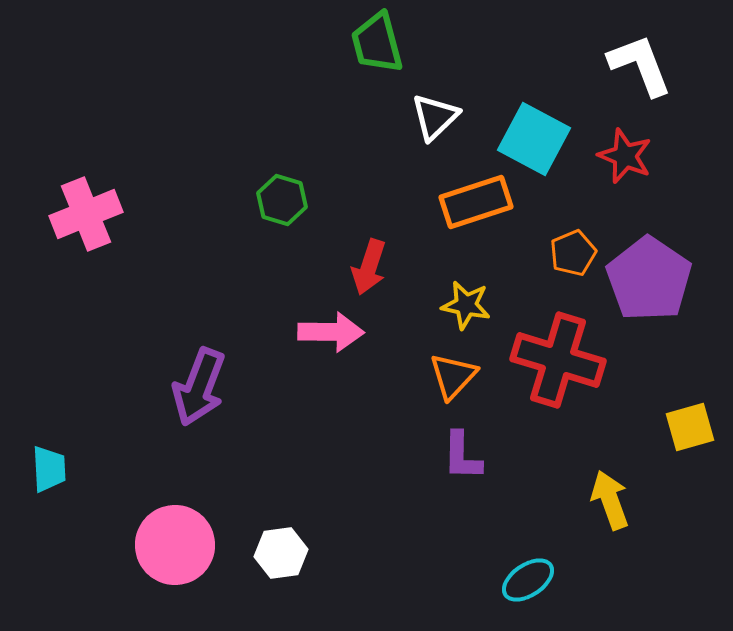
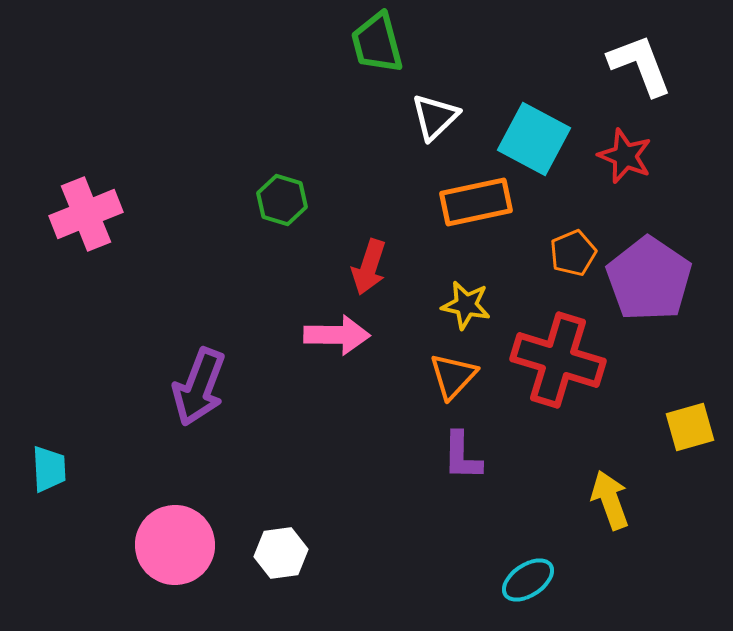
orange rectangle: rotated 6 degrees clockwise
pink arrow: moved 6 px right, 3 px down
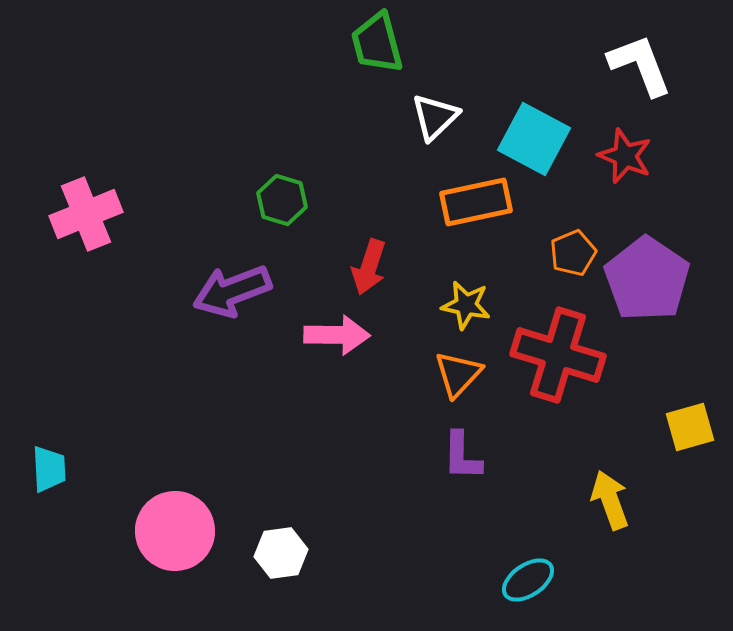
purple pentagon: moved 2 px left
red cross: moved 5 px up
orange triangle: moved 5 px right, 2 px up
purple arrow: moved 33 px right, 96 px up; rotated 48 degrees clockwise
pink circle: moved 14 px up
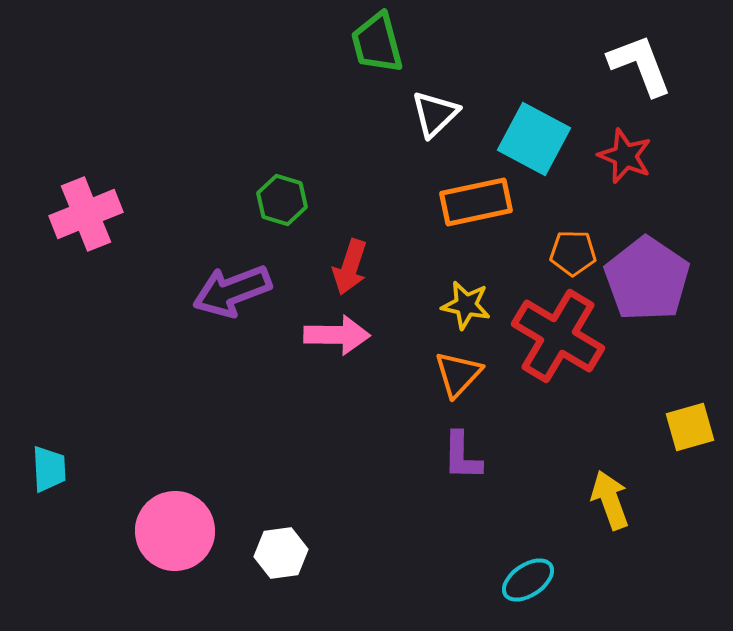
white triangle: moved 3 px up
orange pentagon: rotated 24 degrees clockwise
red arrow: moved 19 px left
red cross: moved 19 px up; rotated 14 degrees clockwise
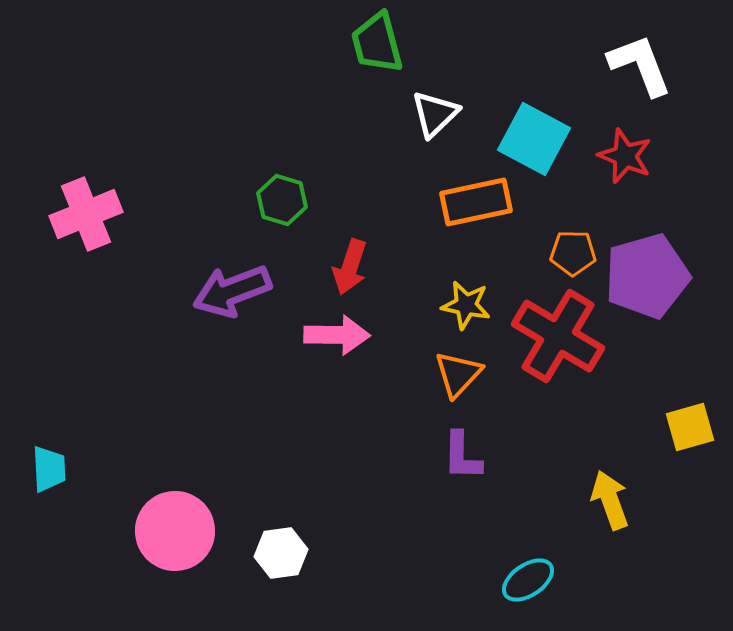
purple pentagon: moved 3 px up; rotated 22 degrees clockwise
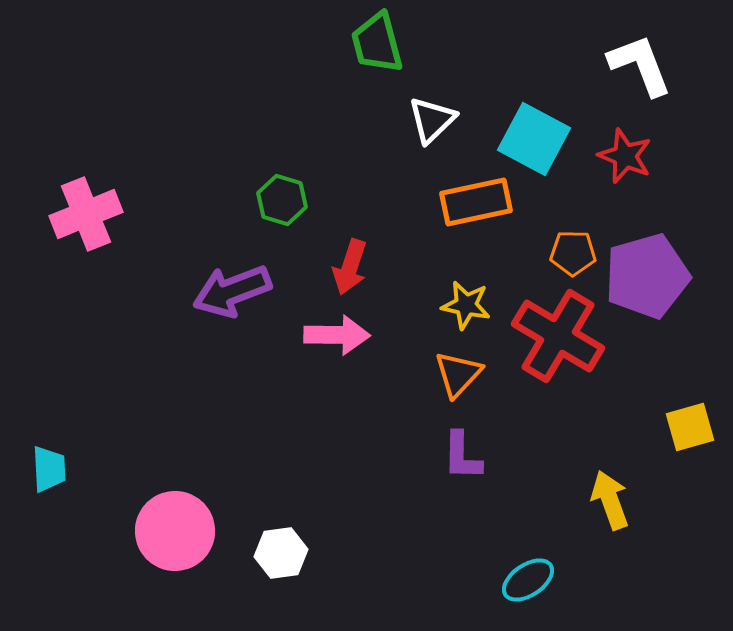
white triangle: moved 3 px left, 6 px down
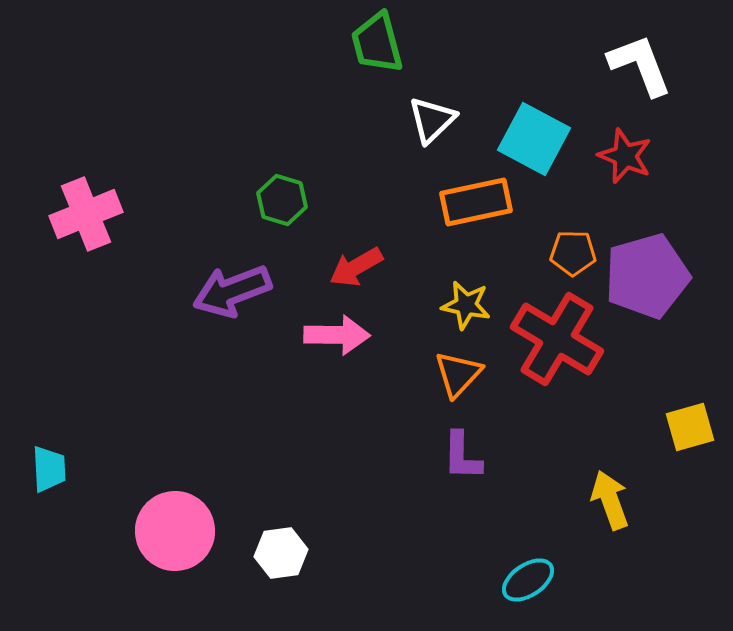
red arrow: moved 6 px right; rotated 42 degrees clockwise
red cross: moved 1 px left, 3 px down
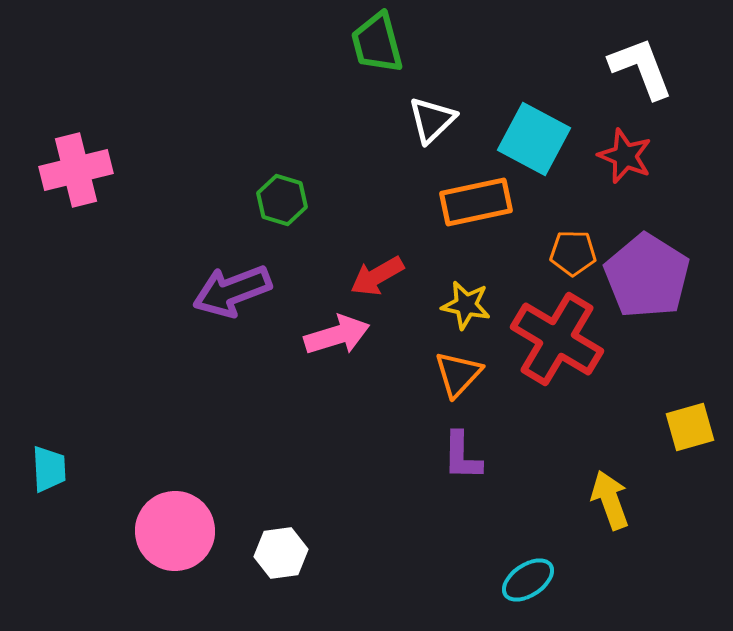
white L-shape: moved 1 px right, 3 px down
pink cross: moved 10 px left, 44 px up; rotated 8 degrees clockwise
red arrow: moved 21 px right, 9 px down
purple pentagon: rotated 24 degrees counterclockwise
pink arrow: rotated 18 degrees counterclockwise
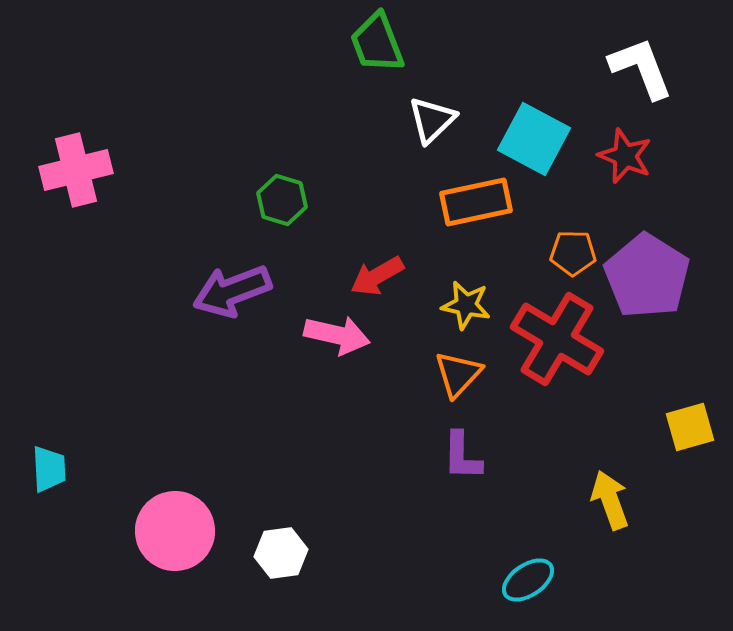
green trapezoid: rotated 6 degrees counterclockwise
pink arrow: rotated 30 degrees clockwise
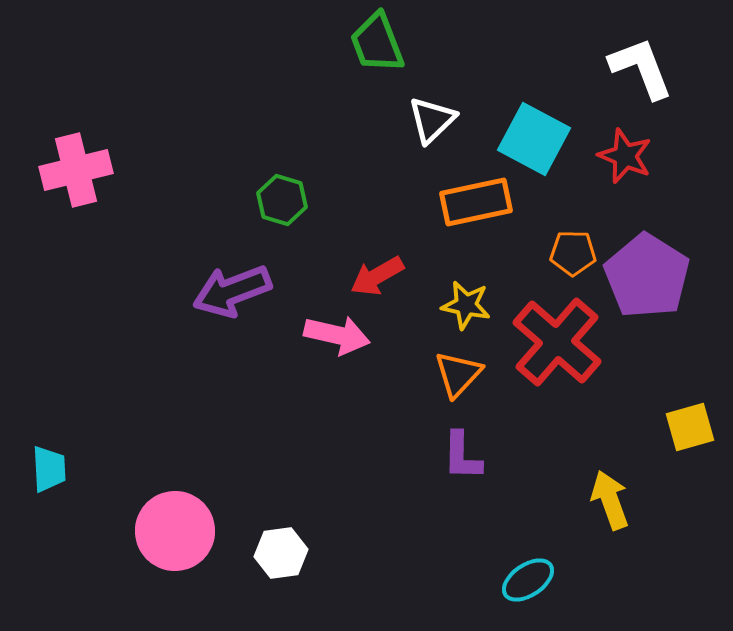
red cross: moved 3 px down; rotated 10 degrees clockwise
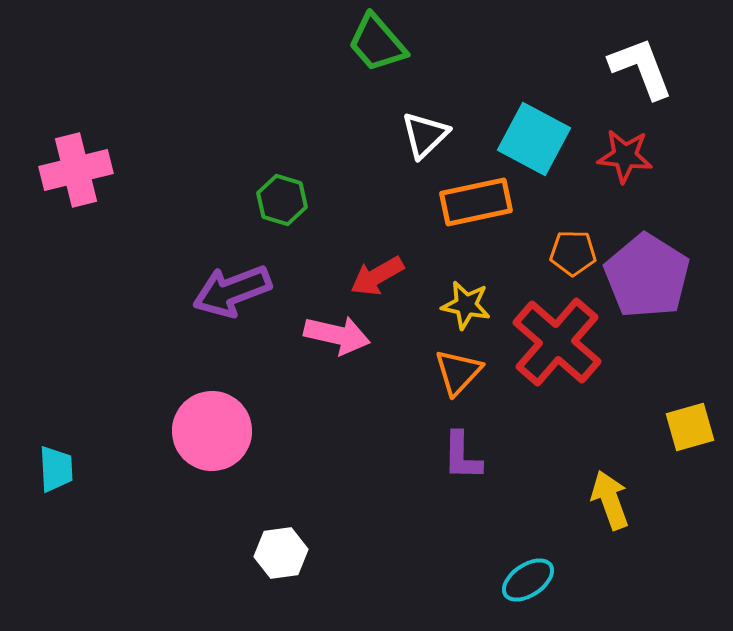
green trapezoid: rotated 20 degrees counterclockwise
white triangle: moved 7 px left, 15 px down
red star: rotated 16 degrees counterclockwise
orange triangle: moved 2 px up
cyan trapezoid: moved 7 px right
pink circle: moved 37 px right, 100 px up
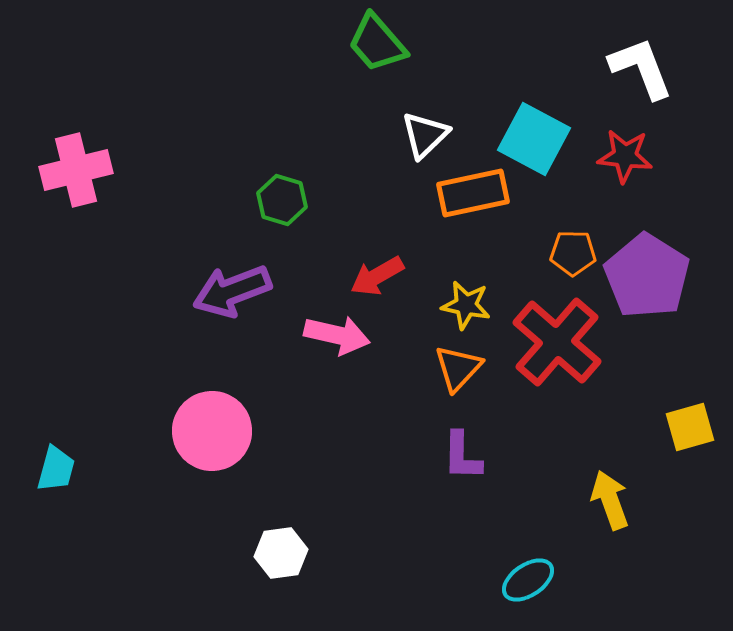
orange rectangle: moved 3 px left, 9 px up
orange triangle: moved 4 px up
cyan trapezoid: rotated 18 degrees clockwise
